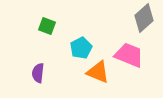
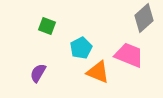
purple semicircle: rotated 24 degrees clockwise
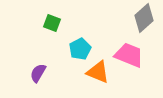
green square: moved 5 px right, 3 px up
cyan pentagon: moved 1 px left, 1 px down
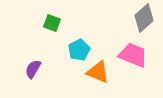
cyan pentagon: moved 1 px left, 1 px down
pink trapezoid: moved 4 px right
purple semicircle: moved 5 px left, 4 px up
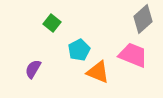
gray diamond: moved 1 px left, 1 px down
green square: rotated 18 degrees clockwise
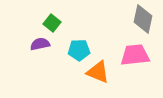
gray diamond: rotated 36 degrees counterclockwise
cyan pentagon: rotated 25 degrees clockwise
pink trapezoid: moved 2 px right; rotated 28 degrees counterclockwise
purple semicircle: moved 7 px right, 25 px up; rotated 48 degrees clockwise
